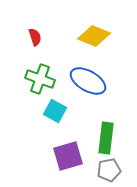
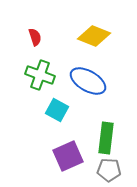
green cross: moved 4 px up
cyan square: moved 2 px right, 1 px up
purple square: rotated 8 degrees counterclockwise
gray pentagon: rotated 15 degrees clockwise
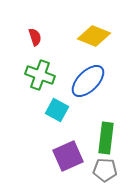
blue ellipse: rotated 75 degrees counterclockwise
gray pentagon: moved 4 px left
